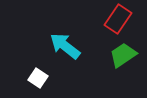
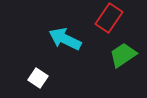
red rectangle: moved 9 px left, 1 px up
cyan arrow: moved 7 px up; rotated 12 degrees counterclockwise
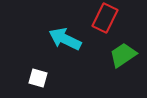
red rectangle: moved 4 px left; rotated 8 degrees counterclockwise
white square: rotated 18 degrees counterclockwise
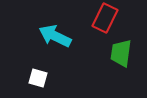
cyan arrow: moved 10 px left, 3 px up
green trapezoid: moved 2 px left, 2 px up; rotated 48 degrees counterclockwise
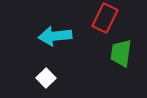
cyan arrow: rotated 32 degrees counterclockwise
white square: moved 8 px right; rotated 30 degrees clockwise
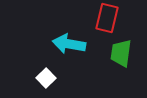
red rectangle: moved 2 px right; rotated 12 degrees counterclockwise
cyan arrow: moved 14 px right, 8 px down; rotated 16 degrees clockwise
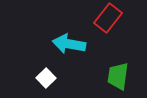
red rectangle: moved 1 px right; rotated 24 degrees clockwise
green trapezoid: moved 3 px left, 23 px down
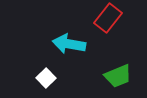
green trapezoid: rotated 120 degrees counterclockwise
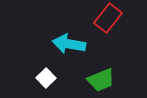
green trapezoid: moved 17 px left, 4 px down
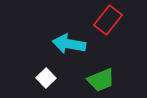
red rectangle: moved 2 px down
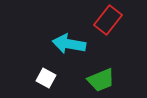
white square: rotated 18 degrees counterclockwise
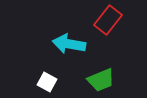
white square: moved 1 px right, 4 px down
